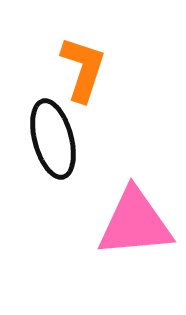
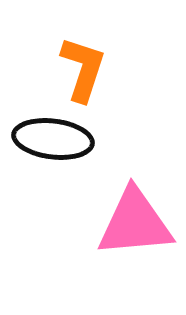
black ellipse: rotated 68 degrees counterclockwise
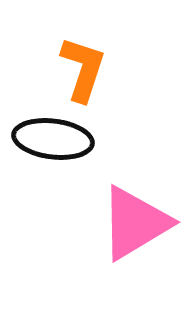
pink triangle: rotated 26 degrees counterclockwise
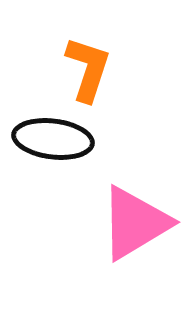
orange L-shape: moved 5 px right
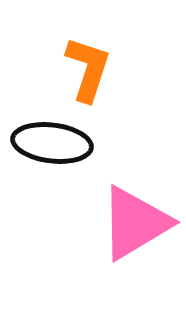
black ellipse: moved 1 px left, 4 px down
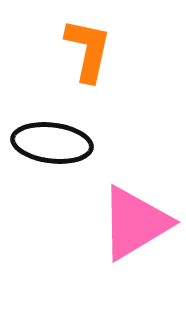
orange L-shape: moved 19 px up; rotated 6 degrees counterclockwise
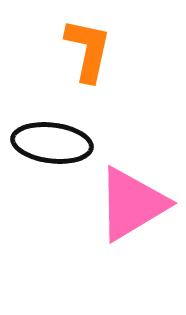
pink triangle: moved 3 px left, 19 px up
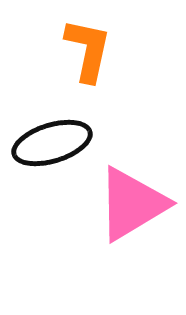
black ellipse: rotated 24 degrees counterclockwise
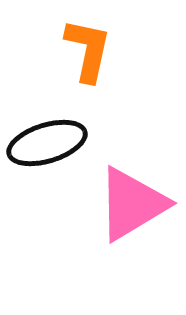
black ellipse: moved 5 px left
